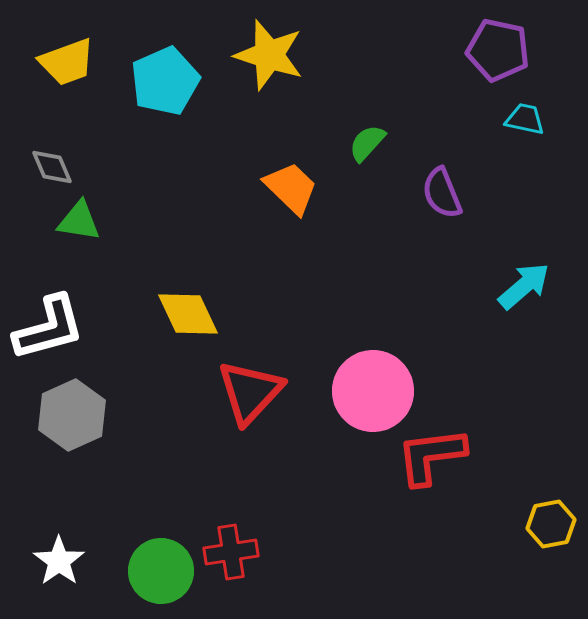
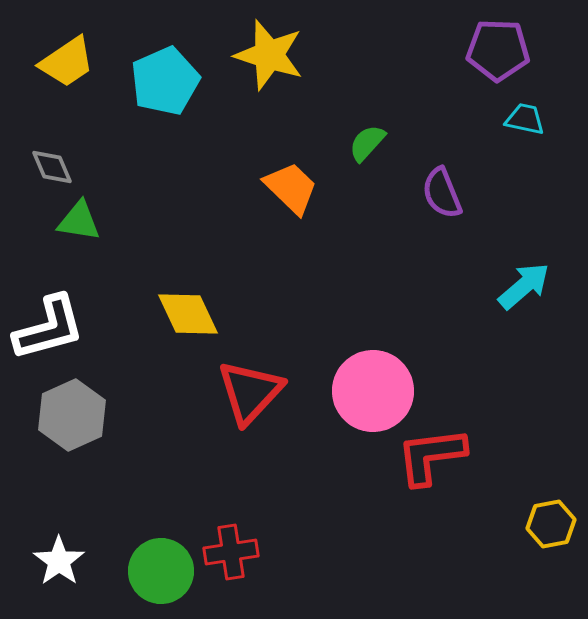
purple pentagon: rotated 10 degrees counterclockwise
yellow trapezoid: rotated 14 degrees counterclockwise
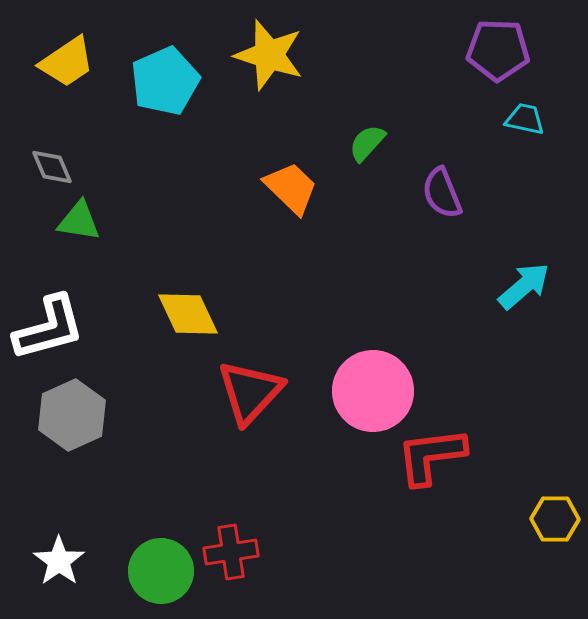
yellow hexagon: moved 4 px right, 5 px up; rotated 12 degrees clockwise
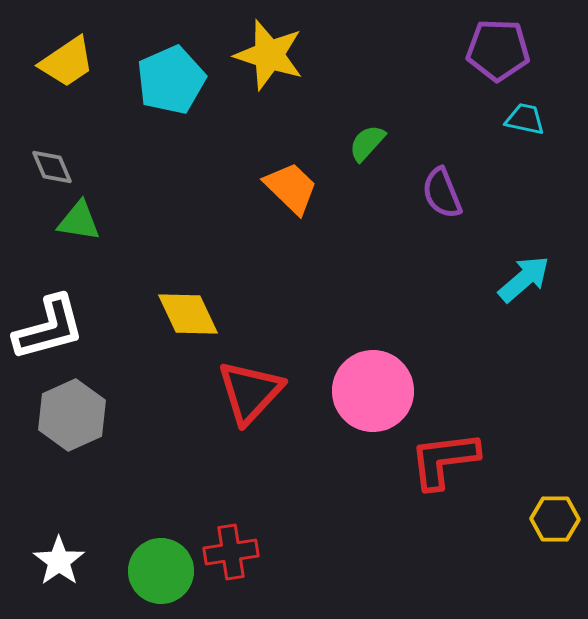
cyan pentagon: moved 6 px right, 1 px up
cyan arrow: moved 7 px up
red L-shape: moved 13 px right, 4 px down
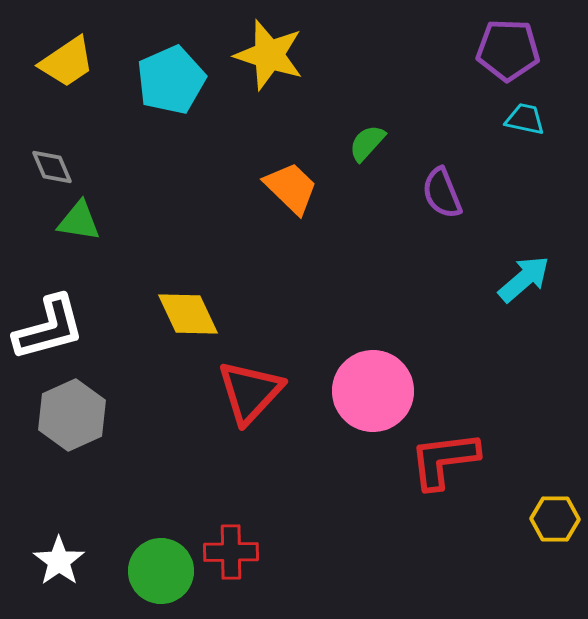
purple pentagon: moved 10 px right
red cross: rotated 8 degrees clockwise
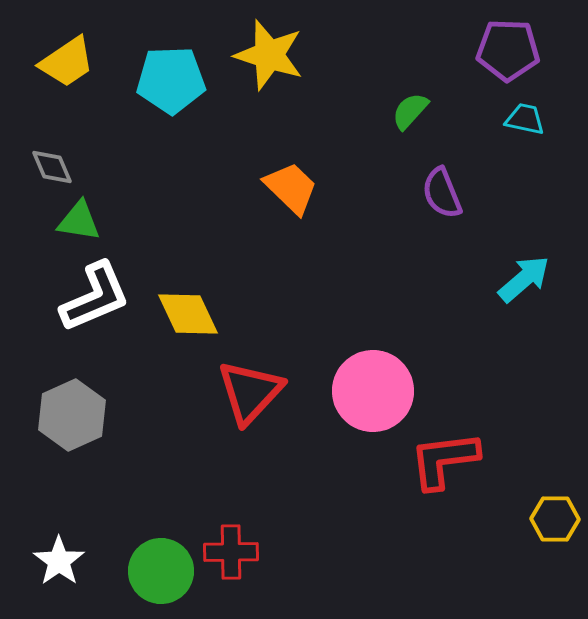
cyan pentagon: rotated 22 degrees clockwise
green semicircle: moved 43 px right, 32 px up
white L-shape: moved 46 px right, 31 px up; rotated 8 degrees counterclockwise
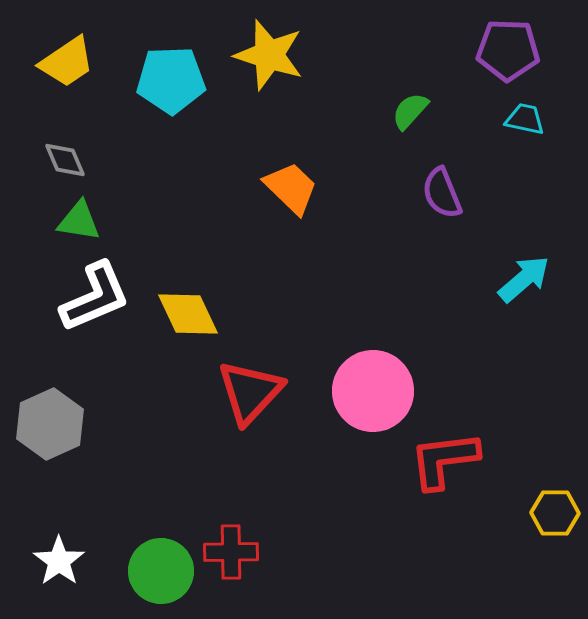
gray diamond: moved 13 px right, 7 px up
gray hexagon: moved 22 px left, 9 px down
yellow hexagon: moved 6 px up
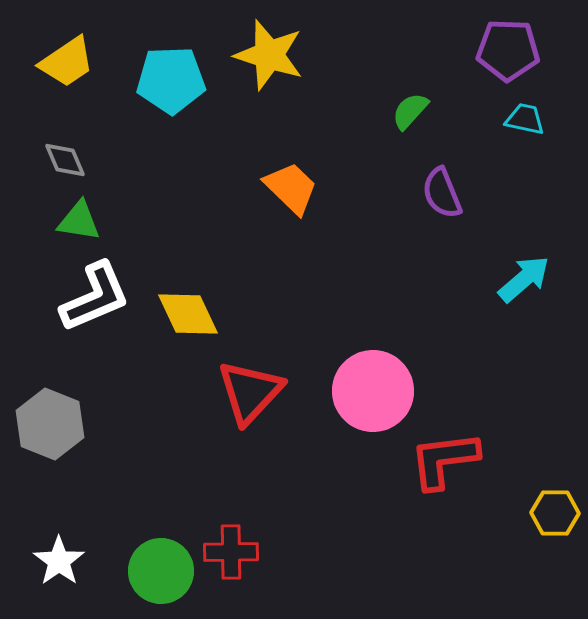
gray hexagon: rotated 14 degrees counterclockwise
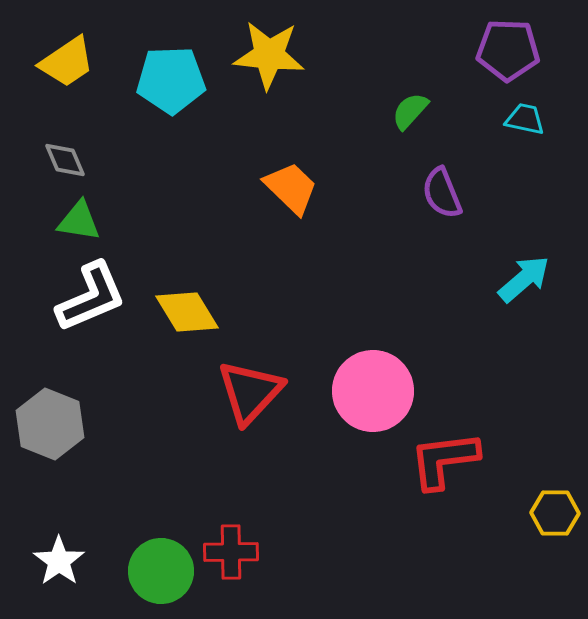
yellow star: rotated 12 degrees counterclockwise
white L-shape: moved 4 px left
yellow diamond: moved 1 px left, 2 px up; rotated 6 degrees counterclockwise
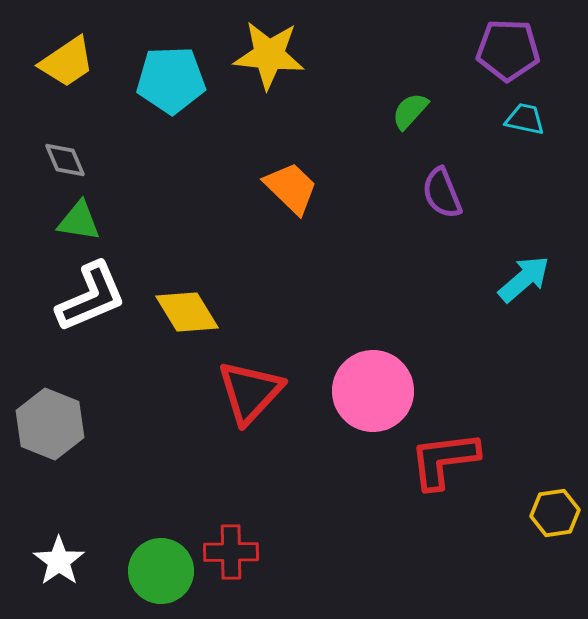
yellow hexagon: rotated 9 degrees counterclockwise
